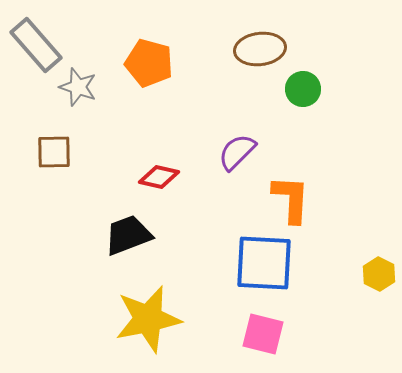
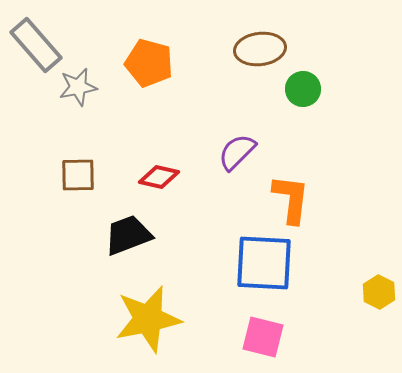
gray star: rotated 30 degrees counterclockwise
brown square: moved 24 px right, 23 px down
orange L-shape: rotated 4 degrees clockwise
yellow hexagon: moved 18 px down
pink square: moved 3 px down
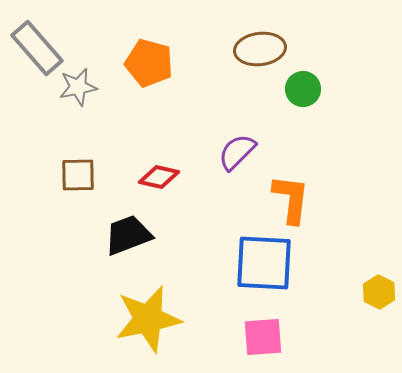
gray rectangle: moved 1 px right, 3 px down
pink square: rotated 18 degrees counterclockwise
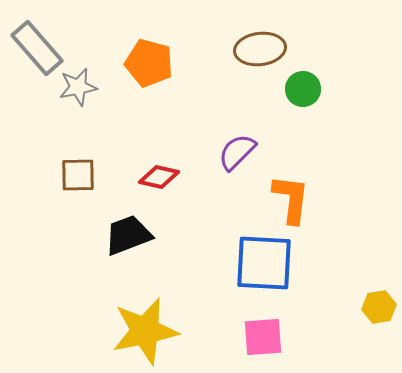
yellow hexagon: moved 15 px down; rotated 24 degrees clockwise
yellow star: moved 3 px left, 12 px down
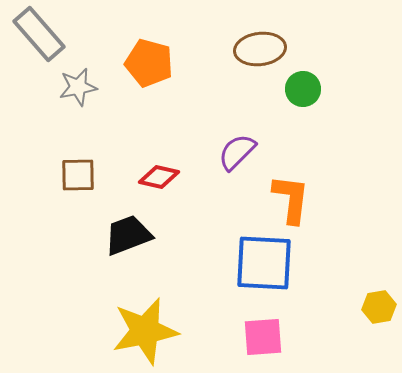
gray rectangle: moved 2 px right, 14 px up
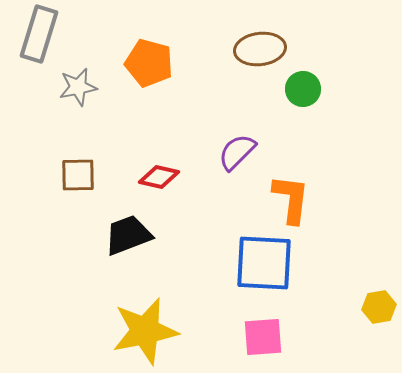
gray rectangle: rotated 58 degrees clockwise
